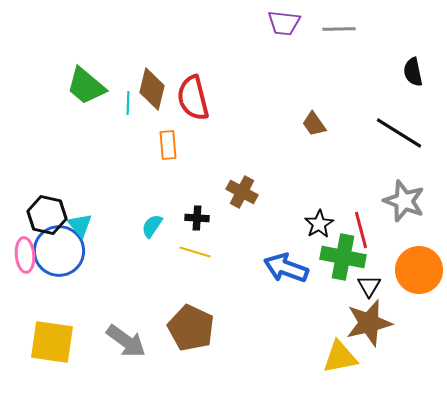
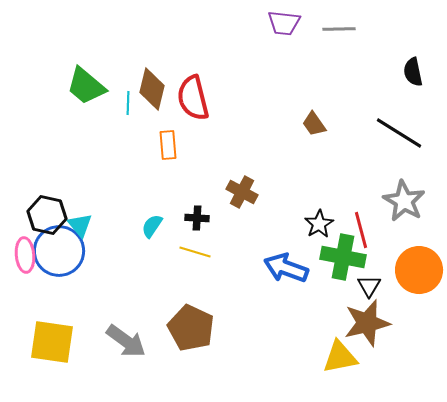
gray star: rotated 9 degrees clockwise
brown star: moved 2 px left
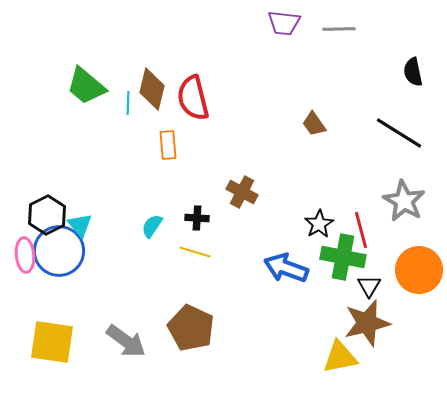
black hexagon: rotated 21 degrees clockwise
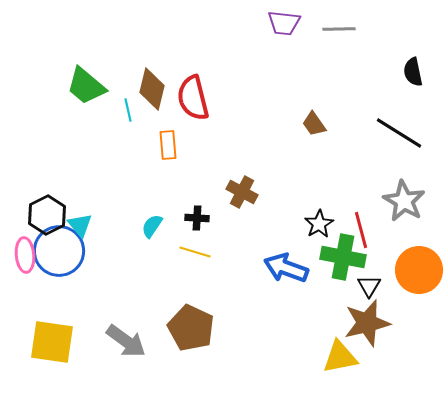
cyan line: moved 7 px down; rotated 15 degrees counterclockwise
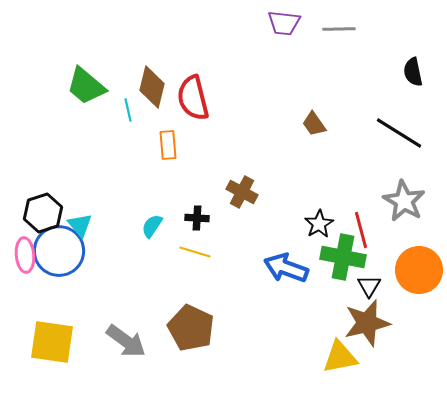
brown diamond: moved 2 px up
black hexagon: moved 4 px left, 2 px up; rotated 9 degrees clockwise
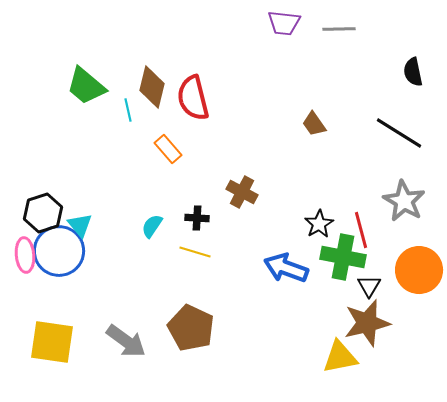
orange rectangle: moved 4 px down; rotated 36 degrees counterclockwise
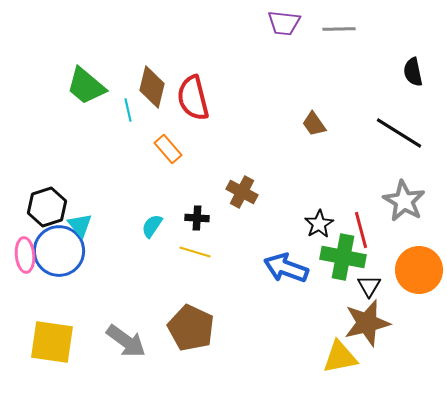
black hexagon: moved 4 px right, 6 px up
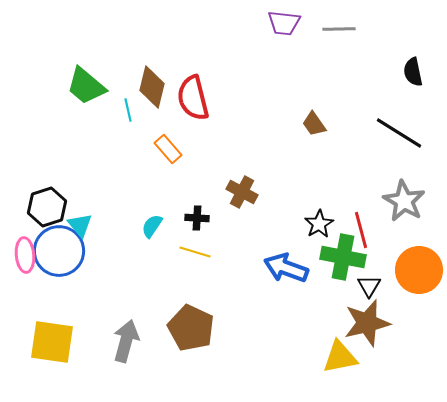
gray arrow: rotated 111 degrees counterclockwise
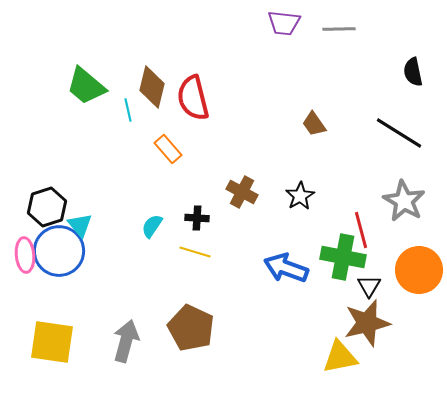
black star: moved 19 px left, 28 px up
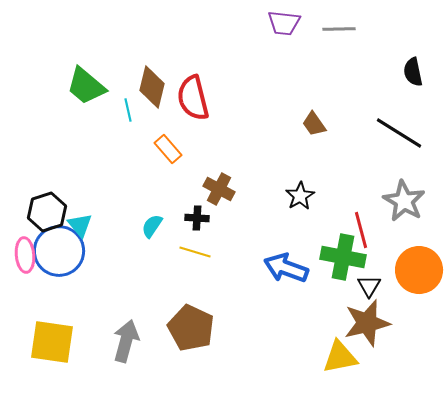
brown cross: moved 23 px left, 3 px up
black hexagon: moved 5 px down
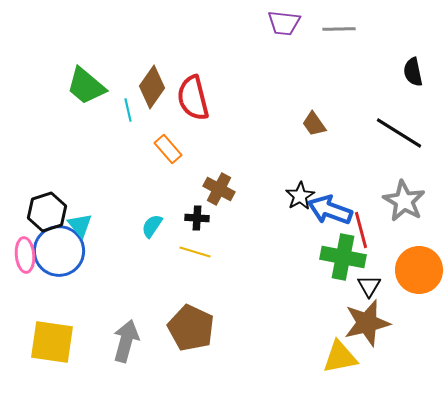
brown diamond: rotated 21 degrees clockwise
blue arrow: moved 44 px right, 58 px up
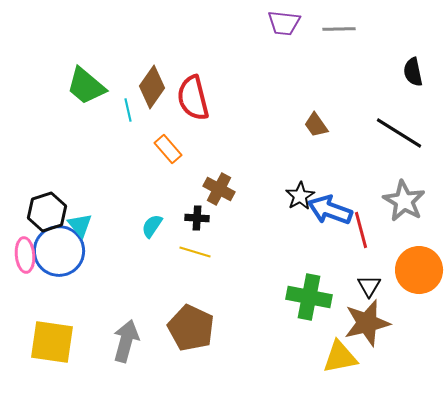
brown trapezoid: moved 2 px right, 1 px down
green cross: moved 34 px left, 40 px down
